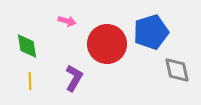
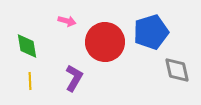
red circle: moved 2 px left, 2 px up
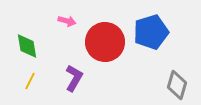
gray diamond: moved 15 px down; rotated 28 degrees clockwise
yellow line: rotated 30 degrees clockwise
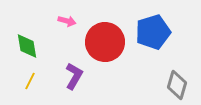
blue pentagon: moved 2 px right
purple L-shape: moved 2 px up
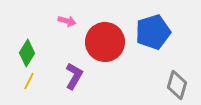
green diamond: moved 7 px down; rotated 40 degrees clockwise
yellow line: moved 1 px left
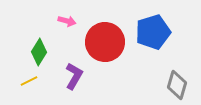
green diamond: moved 12 px right, 1 px up
yellow line: rotated 36 degrees clockwise
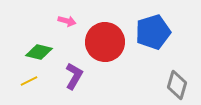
green diamond: rotated 72 degrees clockwise
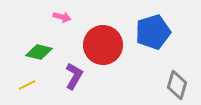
pink arrow: moved 5 px left, 4 px up
red circle: moved 2 px left, 3 px down
yellow line: moved 2 px left, 4 px down
